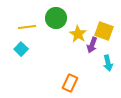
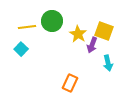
green circle: moved 4 px left, 3 px down
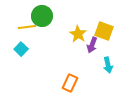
green circle: moved 10 px left, 5 px up
cyan arrow: moved 2 px down
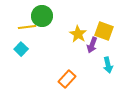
orange rectangle: moved 3 px left, 4 px up; rotated 18 degrees clockwise
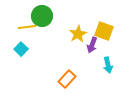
yellow star: rotated 12 degrees clockwise
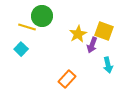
yellow line: rotated 24 degrees clockwise
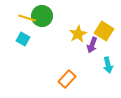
yellow line: moved 9 px up
yellow square: rotated 12 degrees clockwise
cyan square: moved 2 px right, 10 px up; rotated 16 degrees counterclockwise
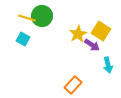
yellow square: moved 3 px left
purple arrow: rotated 77 degrees counterclockwise
orange rectangle: moved 6 px right, 6 px down
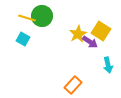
purple arrow: moved 2 px left, 3 px up
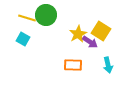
green circle: moved 4 px right, 1 px up
orange rectangle: moved 20 px up; rotated 48 degrees clockwise
